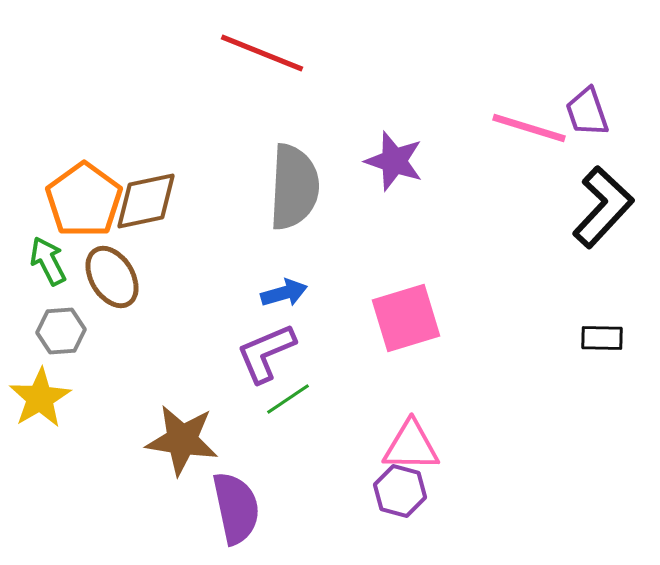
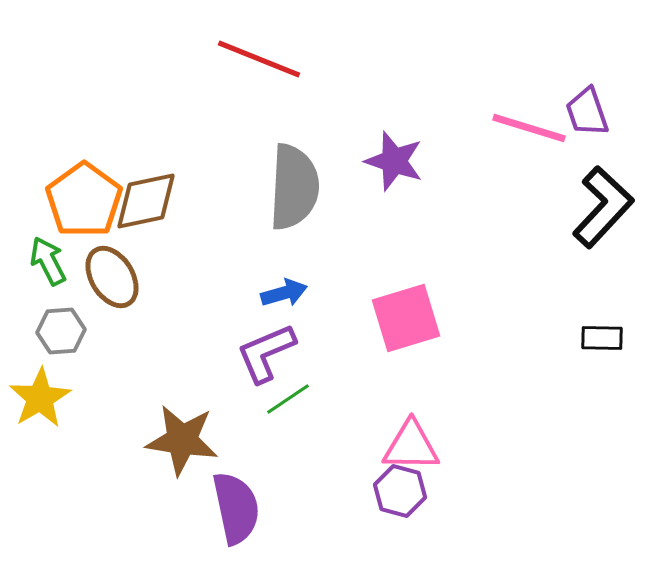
red line: moved 3 px left, 6 px down
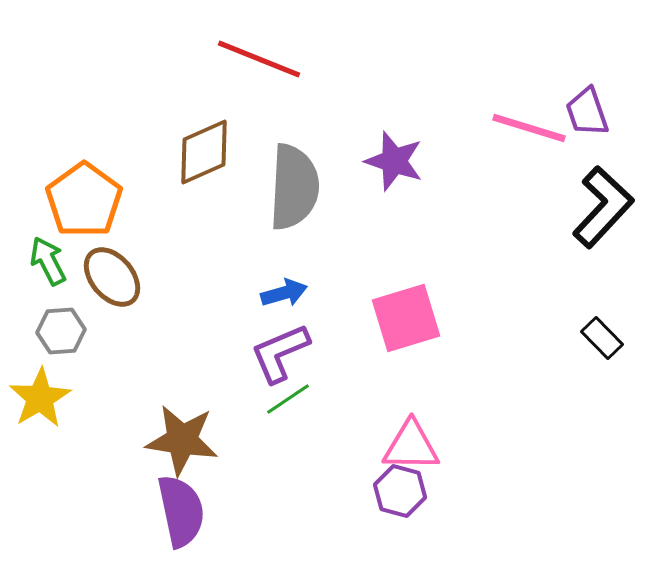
brown diamond: moved 58 px right, 49 px up; rotated 12 degrees counterclockwise
brown ellipse: rotated 8 degrees counterclockwise
black rectangle: rotated 45 degrees clockwise
purple L-shape: moved 14 px right
purple semicircle: moved 55 px left, 3 px down
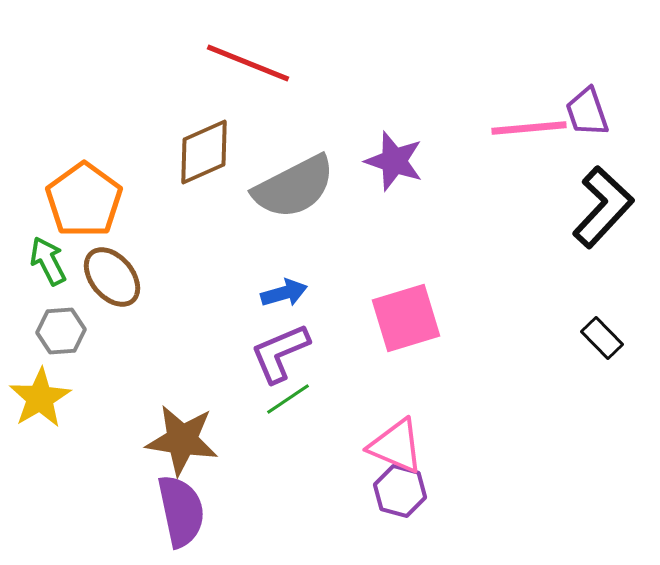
red line: moved 11 px left, 4 px down
pink line: rotated 22 degrees counterclockwise
gray semicircle: rotated 60 degrees clockwise
pink triangle: moved 15 px left; rotated 22 degrees clockwise
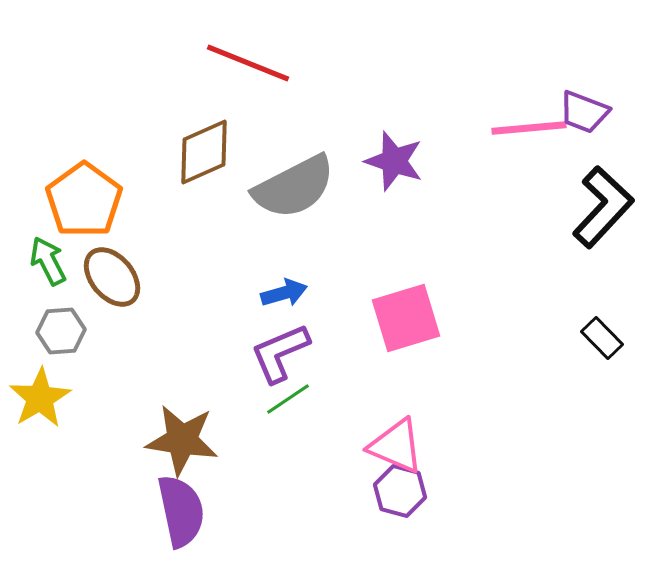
purple trapezoid: moved 3 px left; rotated 50 degrees counterclockwise
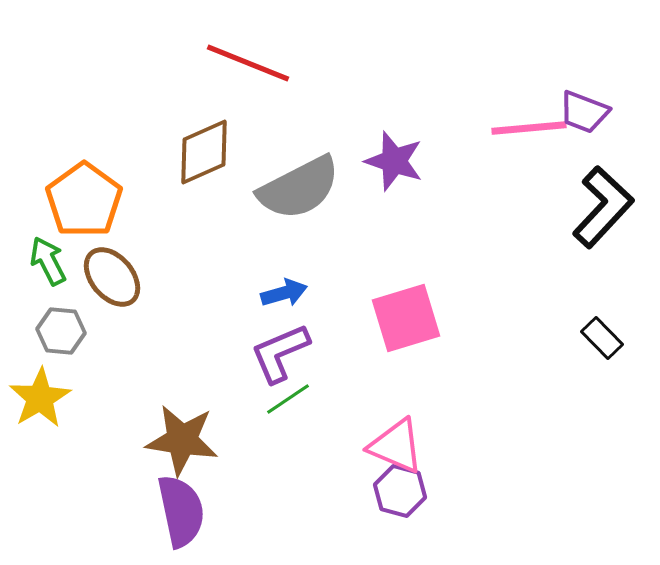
gray semicircle: moved 5 px right, 1 px down
gray hexagon: rotated 9 degrees clockwise
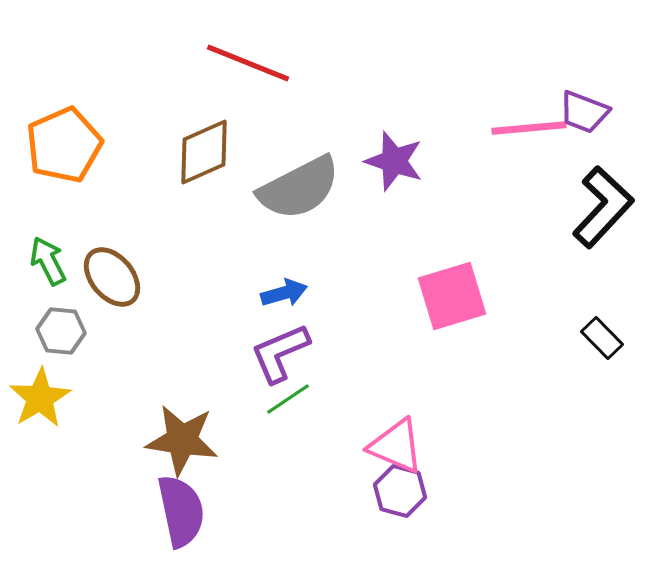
orange pentagon: moved 20 px left, 55 px up; rotated 12 degrees clockwise
pink square: moved 46 px right, 22 px up
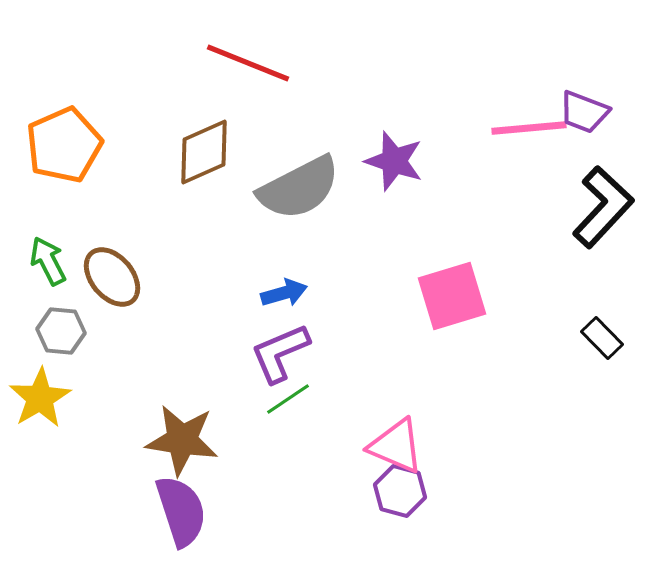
purple semicircle: rotated 6 degrees counterclockwise
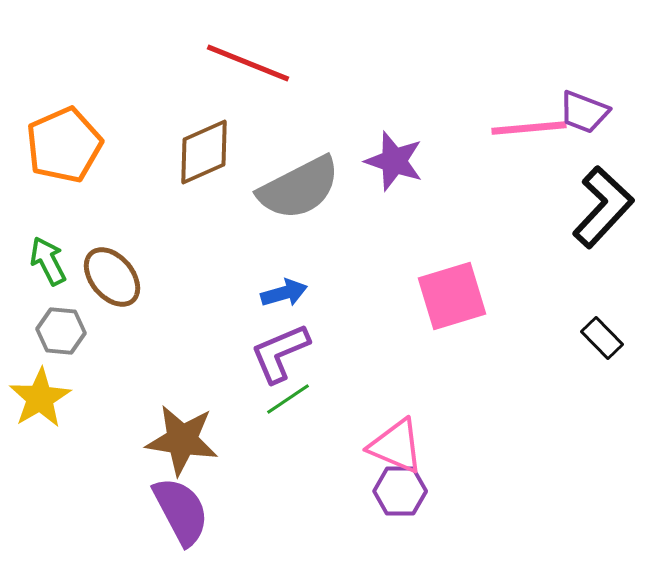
purple hexagon: rotated 15 degrees counterclockwise
purple semicircle: rotated 10 degrees counterclockwise
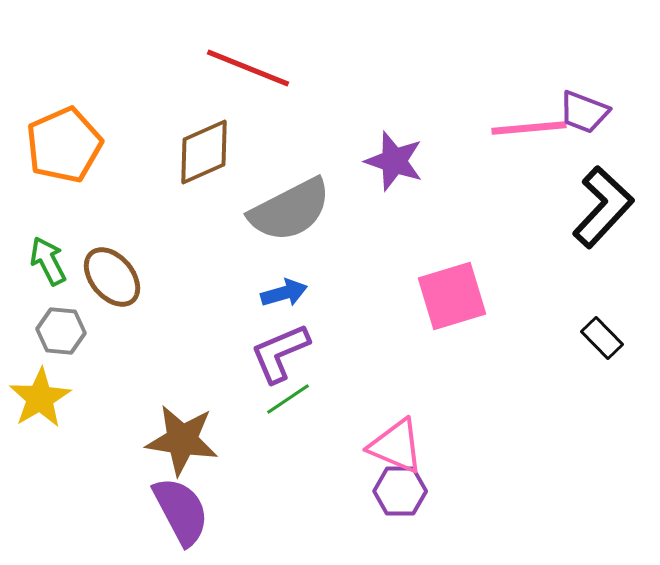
red line: moved 5 px down
gray semicircle: moved 9 px left, 22 px down
